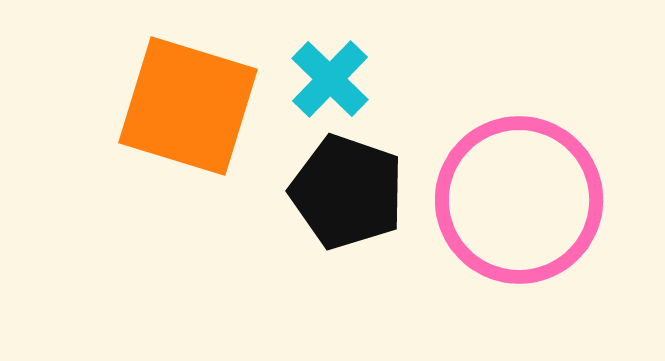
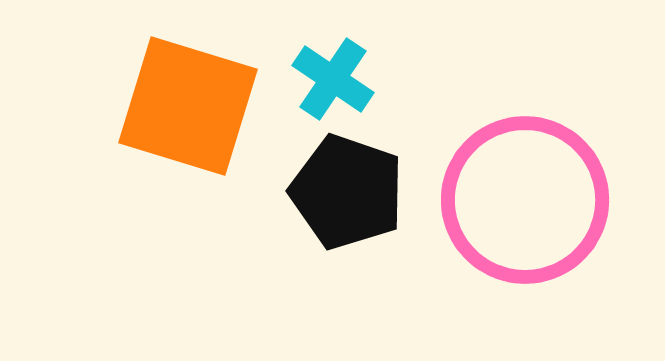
cyan cross: moved 3 px right; rotated 10 degrees counterclockwise
pink circle: moved 6 px right
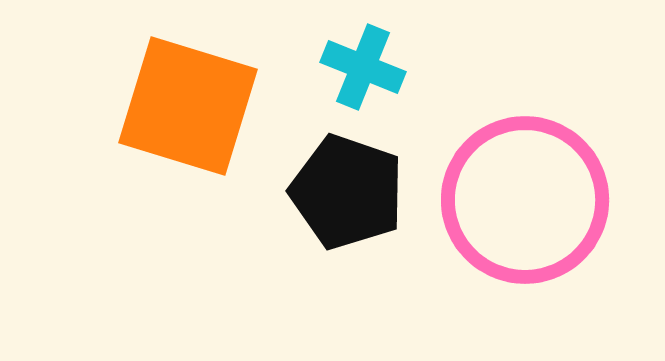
cyan cross: moved 30 px right, 12 px up; rotated 12 degrees counterclockwise
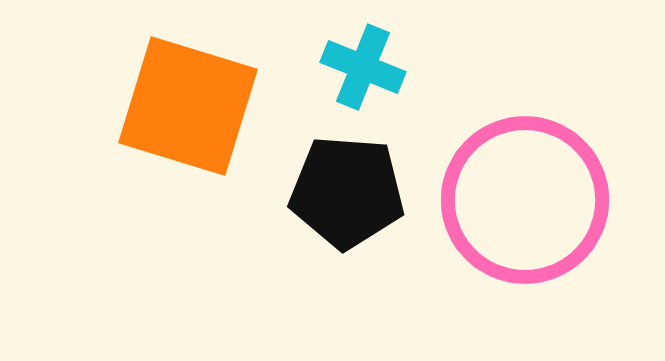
black pentagon: rotated 15 degrees counterclockwise
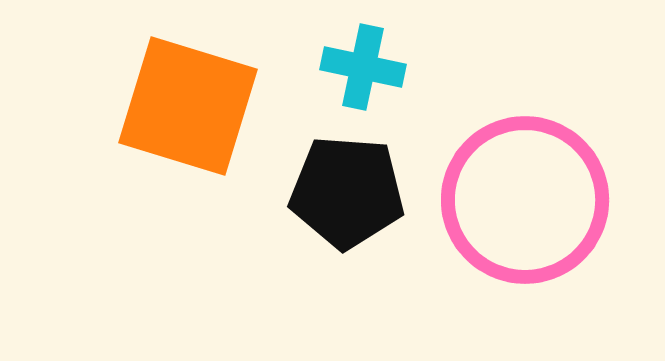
cyan cross: rotated 10 degrees counterclockwise
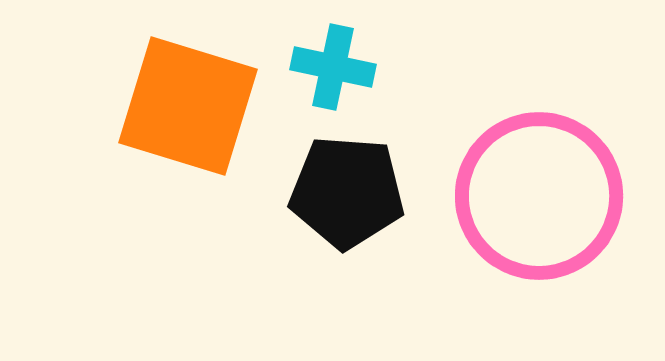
cyan cross: moved 30 px left
pink circle: moved 14 px right, 4 px up
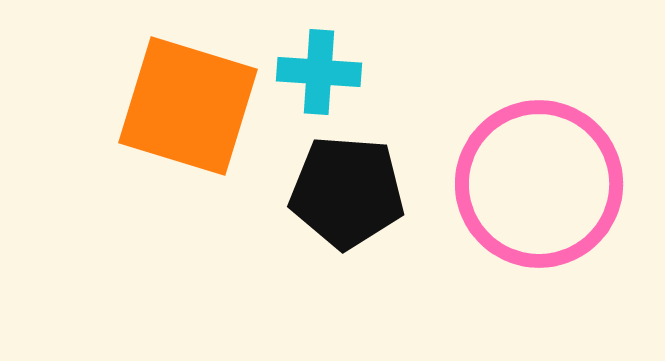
cyan cross: moved 14 px left, 5 px down; rotated 8 degrees counterclockwise
pink circle: moved 12 px up
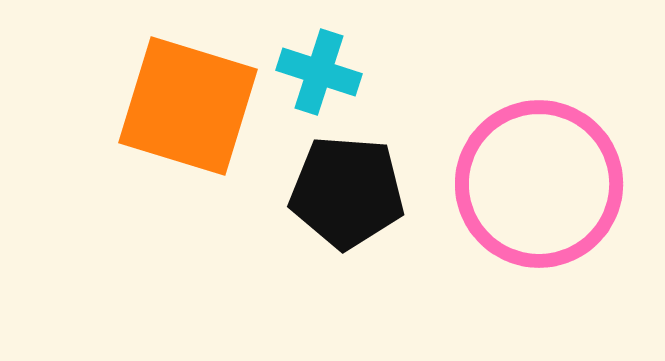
cyan cross: rotated 14 degrees clockwise
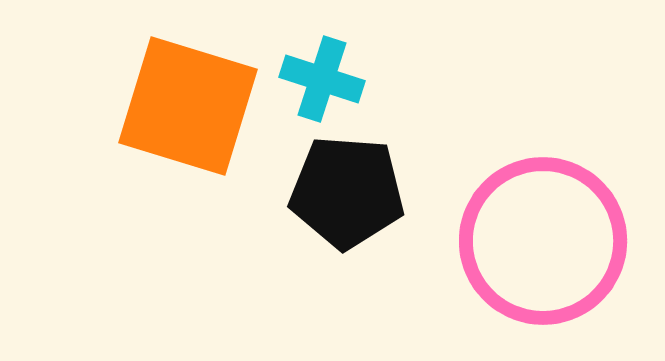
cyan cross: moved 3 px right, 7 px down
pink circle: moved 4 px right, 57 px down
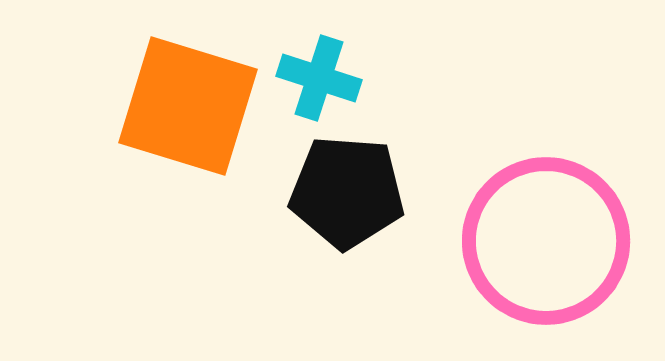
cyan cross: moved 3 px left, 1 px up
pink circle: moved 3 px right
